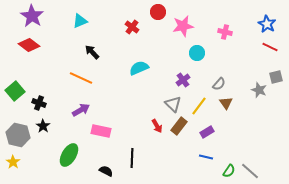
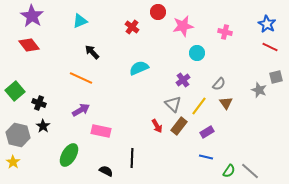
red diamond: rotated 15 degrees clockwise
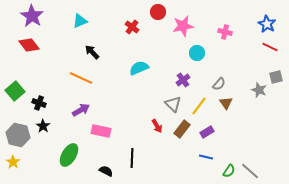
brown rectangle: moved 3 px right, 3 px down
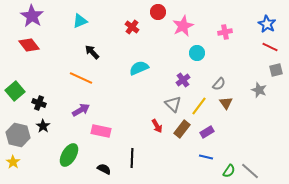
pink star: rotated 15 degrees counterclockwise
pink cross: rotated 24 degrees counterclockwise
gray square: moved 7 px up
black semicircle: moved 2 px left, 2 px up
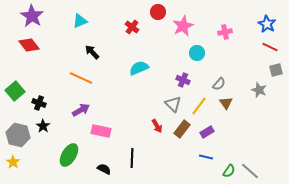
purple cross: rotated 32 degrees counterclockwise
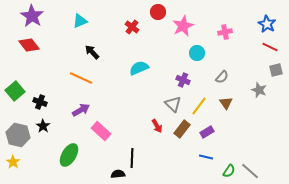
gray semicircle: moved 3 px right, 7 px up
black cross: moved 1 px right, 1 px up
pink rectangle: rotated 30 degrees clockwise
black semicircle: moved 14 px right, 5 px down; rotated 32 degrees counterclockwise
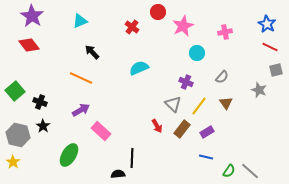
purple cross: moved 3 px right, 2 px down
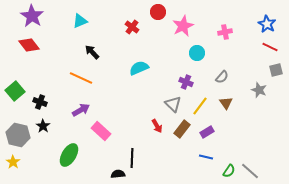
yellow line: moved 1 px right
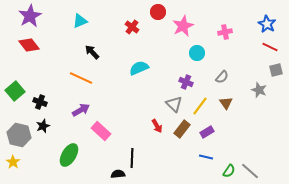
purple star: moved 2 px left; rotated 10 degrees clockwise
gray triangle: moved 1 px right
black star: rotated 16 degrees clockwise
gray hexagon: moved 1 px right
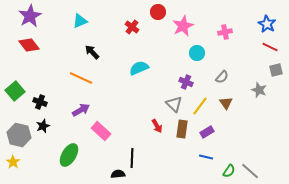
brown rectangle: rotated 30 degrees counterclockwise
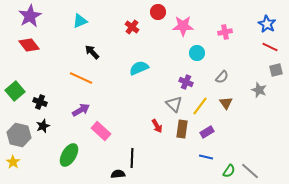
pink star: rotated 25 degrees clockwise
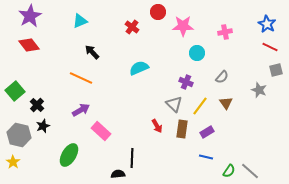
black cross: moved 3 px left, 3 px down; rotated 24 degrees clockwise
